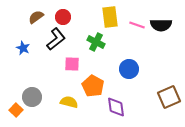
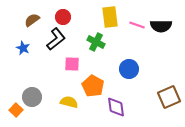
brown semicircle: moved 4 px left, 3 px down
black semicircle: moved 1 px down
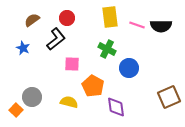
red circle: moved 4 px right, 1 px down
green cross: moved 11 px right, 7 px down
blue circle: moved 1 px up
